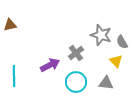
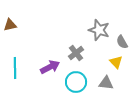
gray star: moved 2 px left, 5 px up
yellow triangle: moved 1 px down
purple arrow: moved 2 px down
cyan line: moved 1 px right, 8 px up
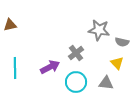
gray star: rotated 10 degrees counterclockwise
gray semicircle: rotated 48 degrees counterclockwise
yellow triangle: moved 1 px right, 1 px down
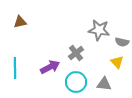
brown triangle: moved 10 px right, 3 px up
yellow triangle: moved 1 px up
gray triangle: moved 2 px left, 1 px down
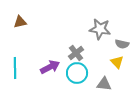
gray star: moved 1 px right, 1 px up
gray semicircle: moved 2 px down
cyan circle: moved 1 px right, 9 px up
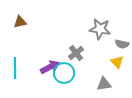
cyan circle: moved 13 px left
gray triangle: rotated 14 degrees counterclockwise
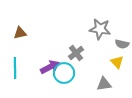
brown triangle: moved 11 px down
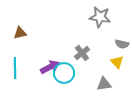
gray star: moved 12 px up
gray cross: moved 6 px right
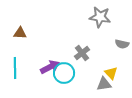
brown triangle: rotated 16 degrees clockwise
yellow triangle: moved 6 px left, 11 px down
